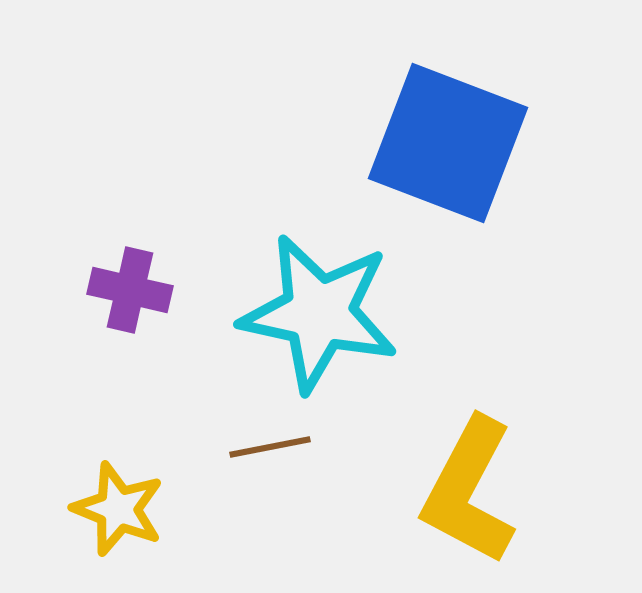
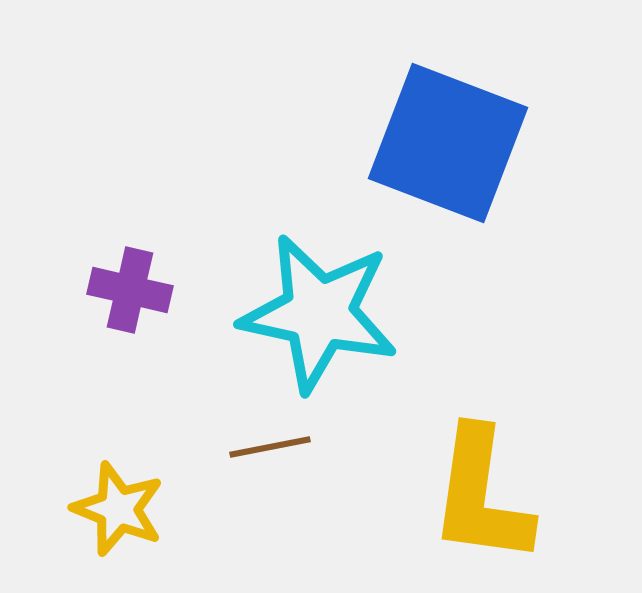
yellow L-shape: moved 12 px right, 5 px down; rotated 20 degrees counterclockwise
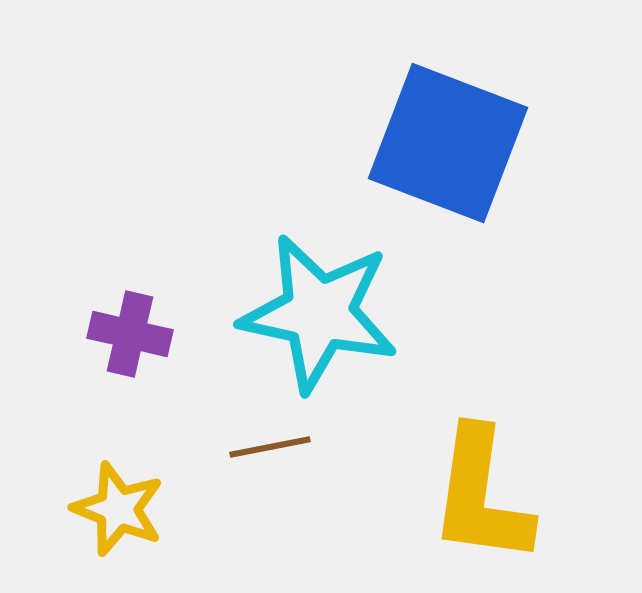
purple cross: moved 44 px down
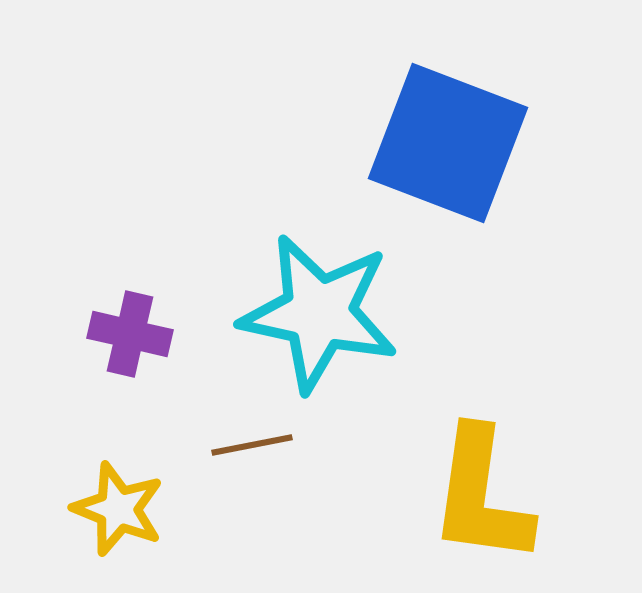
brown line: moved 18 px left, 2 px up
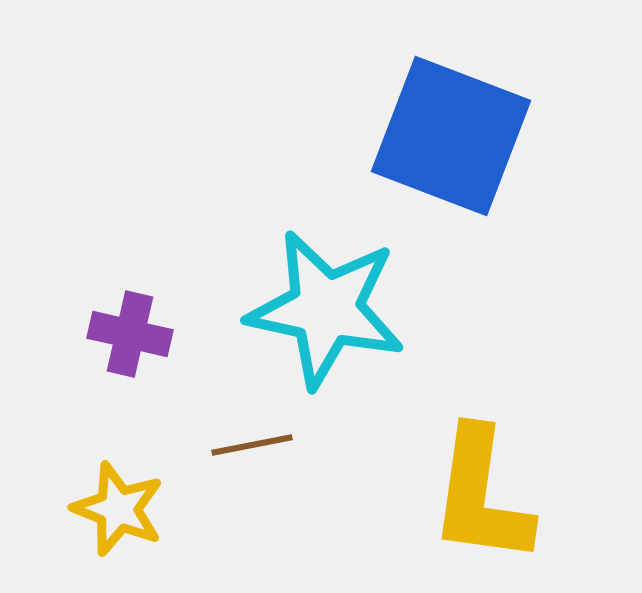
blue square: moved 3 px right, 7 px up
cyan star: moved 7 px right, 4 px up
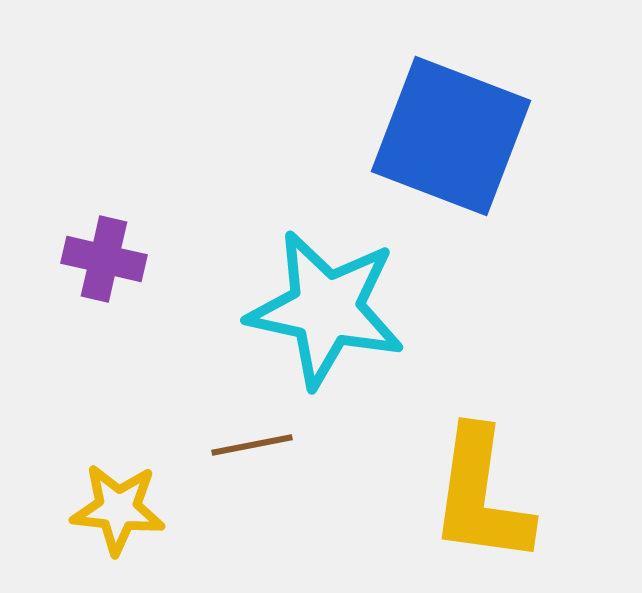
purple cross: moved 26 px left, 75 px up
yellow star: rotated 16 degrees counterclockwise
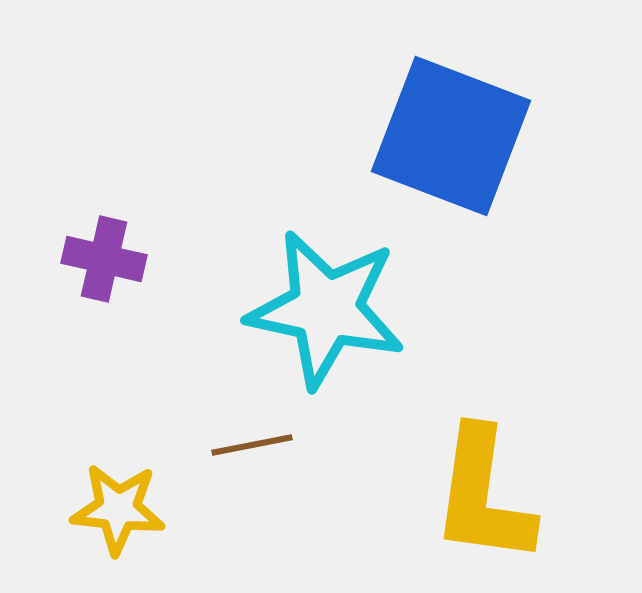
yellow L-shape: moved 2 px right
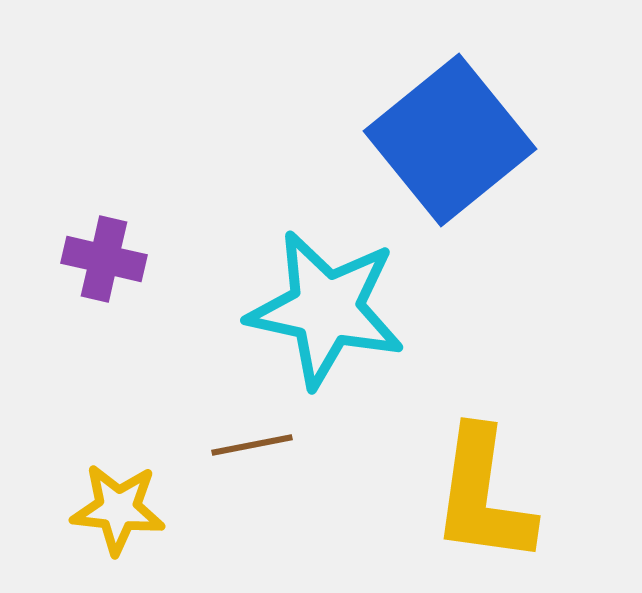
blue square: moved 1 px left, 4 px down; rotated 30 degrees clockwise
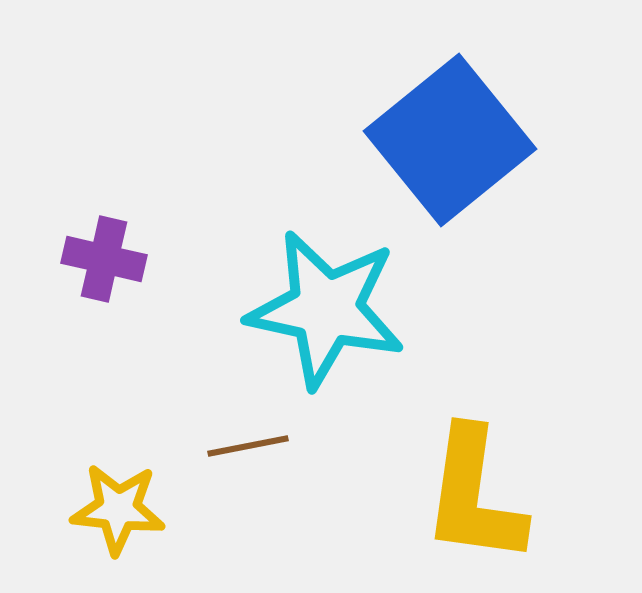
brown line: moved 4 px left, 1 px down
yellow L-shape: moved 9 px left
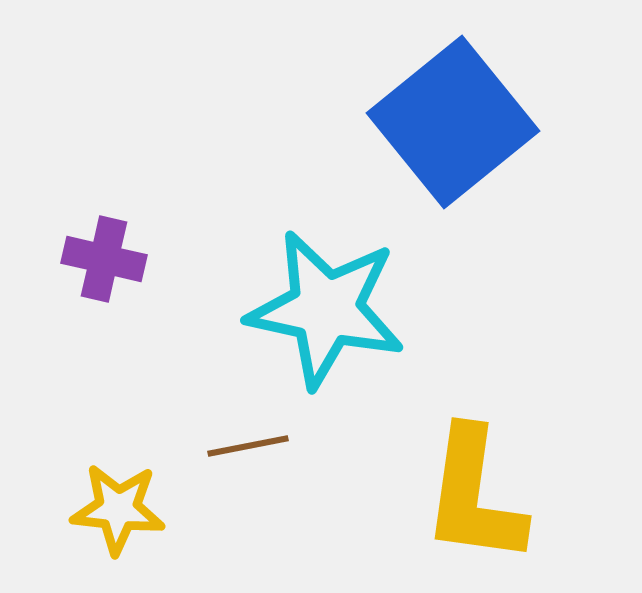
blue square: moved 3 px right, 18 px up
